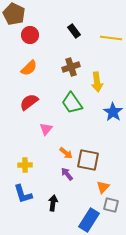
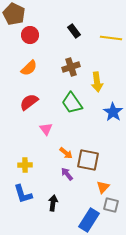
pink triangle: rotated 16 degrees counterclockwise
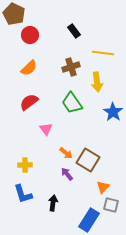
yellow line: moved 8 px left, 15 px down
brown square: rotated 20 degrees clockwise
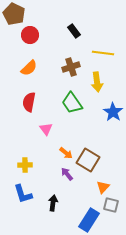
red semicircle: rotated 42 degrees counterclockwise
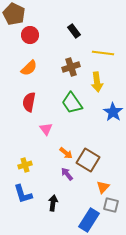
yellow cross: rotated 16 degrees counterclockwise
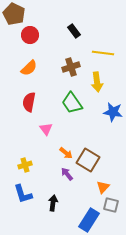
blue star: rotated 24 degrees counterclockwise
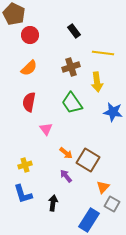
purple arrow: moved 1 px left, 2 px down
gray square: moved 1 px right, 1 px up; rotated 14 degrees clockwise
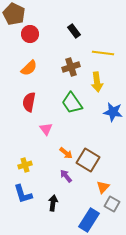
red circle: moved 1 px up
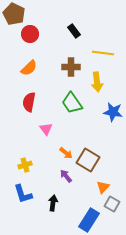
brown cross: rotated 18 degrees clockwise
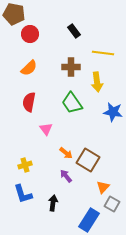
brown pentagon: rotated 15 degrees counterclockwise
